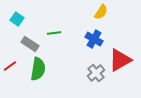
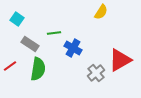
blue cross: moved 21 px left, 9 px down
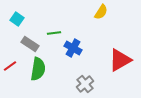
gray cross: moved 11 px left, 11 px down
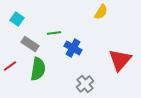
red triangle: rotated 20 degrees counterclockwise
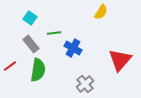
cyan square: moved 13 px right, 1 px up
gray rectangle: moved 1 px right; rotated 18 degrees clockwise
green semicircle: moved 1 px down
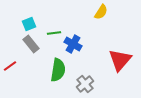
cyan square: moved 1 px left, 6 px down; rotated 32 degrees clockwise
blue cross: moved 4 px up
green semicircle: moved 20 px right
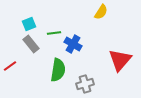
gray cross: rotated 24 degrees clockwise
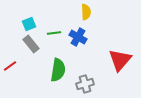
yellow semicircle: moved 15 px left; rotated 35 degrees counterclockwise
blue cross: moved 5 px right, 7 px up
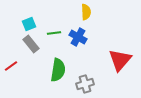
red line: moved 1 px right
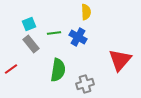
red line: moved 3 px down
